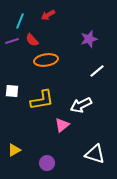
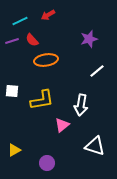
cyan line: rotated 42 degrees clockwise
white arrow: rotated 55 degrees counterclockwise
white triangle: moved 8 px up
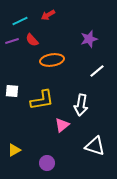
orange ellipse: moved 6 px right
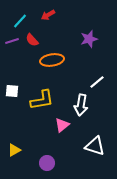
cyan line: rotated 21 degrees counterclockwise
white line: moved 11 px down
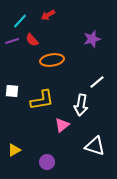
purple star: moved 3 px right
purple circle: moved 1 px up
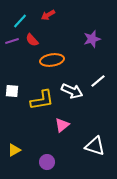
white line: moved 1 px right, 1 px up
white arrow: moved 9 px left, 14 px up; rotated 75 degrees counterclockwise
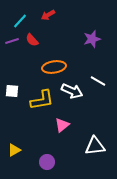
orange ellipse: moved 2 px right, 7 px down
white line: rotated 70 degrees clockwise
white triangle: rotated 25 degrees counterclockwise
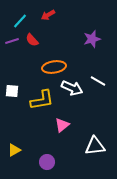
white arrow: moved 3 px up
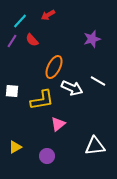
purple line: rotated 40 degrees counterclockwise
orange ellipse: rotated 55 degrees counterclockwise
pink triangle: moved 4 px left, 1 px up
yellow triangle: moved 1 px right, 3 px up
purple circle: moved 6 px up
